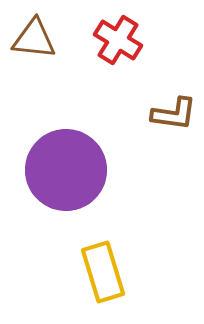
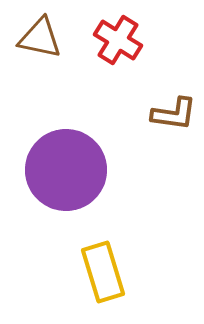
brown triangle: moved 6 px right, 1 px up; rotated 6 degrees clockwise
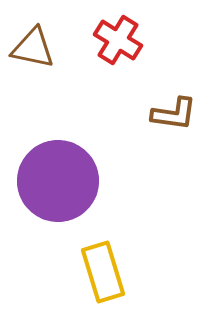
brown triangle: moved 7 px left, 10 px down
purple circle: moved 8 px left, 11 px down
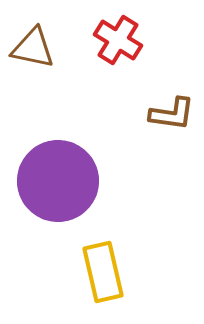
brown L-shape: moved 2 px left
yellow rectangle: rotated 4 degrees clockwise
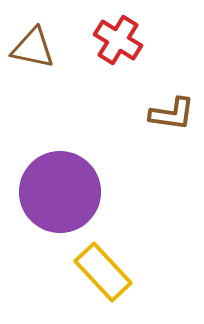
purple circle: moved 2 px right, 11 px down
yellow rectangle: rotated 30 degrees counterclockwise
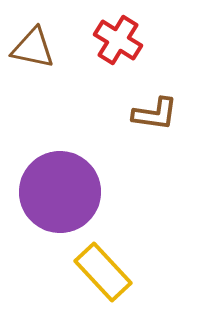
brown L-shape: moved 17 px left
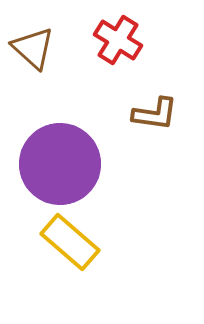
brown triangle: rotated 30 degrees clockwise
purple circle: moved 28 px up
yellow rectangle: moved 33 px left, 30 px up; rotated 6 degrees counterclockwise
